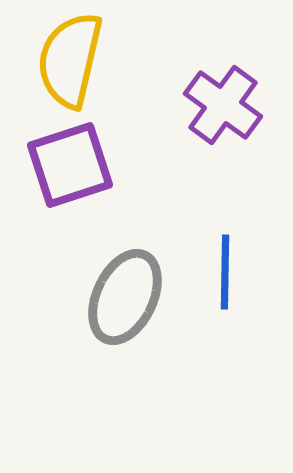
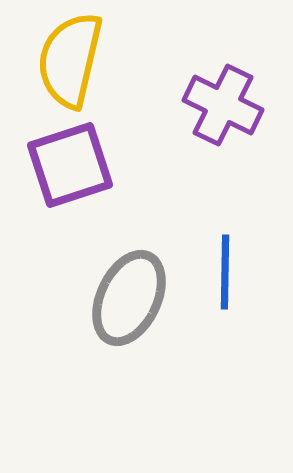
purple cross: rotated 10 degrees counterclockwise
gray ellipse: moved 4 px right, 1 px down
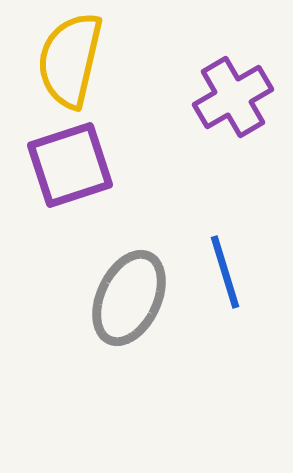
purple cross: moved 10 px right, 8 px up; rotated 34 degrees clockwise
blue line: rotated 18 degrees counterclockwise
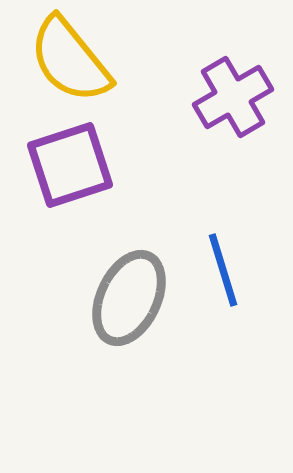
yellow semicircle: rotated 52 degrees counterclockwise
blue line: moved 2 px left, 2 px up
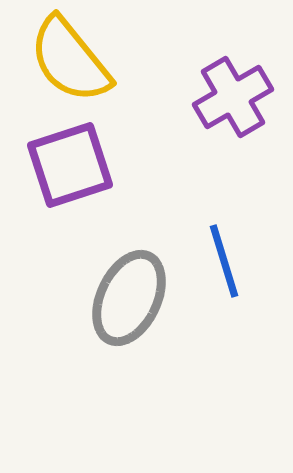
blue line: moved 1 px right, 9 px up
